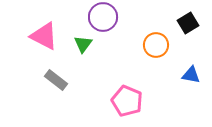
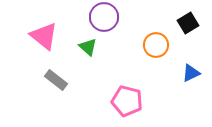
purple circle: moved 1 px right
pink triangle: rotated 12 degrees clockwise
green triangle: moved 5 px right, 3 px down; rotated 24 degrees counterclockwise
blue triangle: moved 2 px up; rotated 36 degrees counterclockwise
pink pentagon: rotated 8 degrees counterclockwise
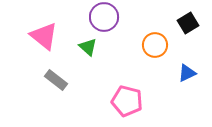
orange circle: moved 1 px left
blue triangle: moved 4 px left
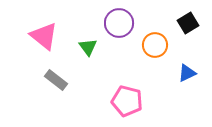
purple circle: moved 15 px right, 6 px down
green triangle: rotated 12 degrees clockwise
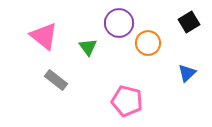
black square: moved 1 px right, 1 px up
orange circle: moved 7 px left, 2 px up
blue triangle: rotated 18 degrees counterclockwise
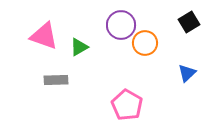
purple circle: moved 2 px right, 2 px down
pink triangle: rotated 20 degrees counterclockwise
orange circle: moved 3 px left
green triangle: moved 9 px left; rotated 36 degrees clockwise
gray rectangle: rotated 40 degrees counterclockwise
pink pentagon: moved 4 px down; rotated 16 degrees clockwise
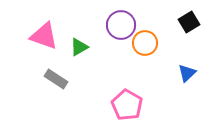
gray rectangle: moved 1 px up; rotated 35 degrees clockwise
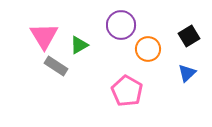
black square: moved 14 px down
pink triangle: rotated 40 degrees clockwise
orange circle: moved 3 px right, 6 px down
green triangle: moved 2 px up
gray rectangle: moved 13 px up
pink pentagon: moved 14 px up
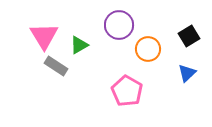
purple circle: moved 2 px left
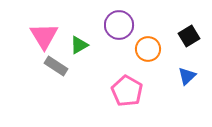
blue triangle: moved 3 px down
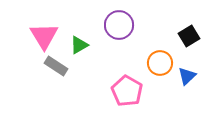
orange circle: moved 12 px right, 14 px down
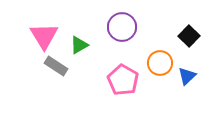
purple circle: moved 3 px right, 2 px down
black square: rotated 15 degrees counterclockwise
pink pentagon: moved 4 px left, 11 px up
